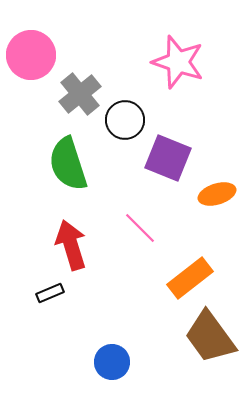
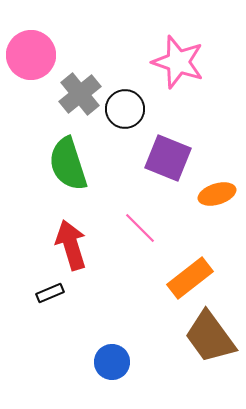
black circle: moved 11 px up
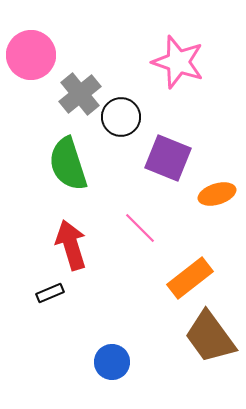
black circle: moved 4 px left, 8 px down
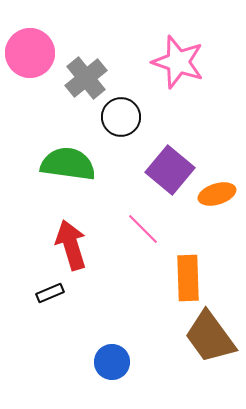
pink circle: moved 1 px left, 2 px up
gray cross: moved 6 px right, 16 px up
purple square: moved 2 px right, 12 px down; rotated 18 degrees clockwise
green semicircle: rotated 116 degrees clockwise
pink line: moved 3 px right, 1 px down
orange rectangle: moved 2 px left; rotated 54 degrees counterclockwise
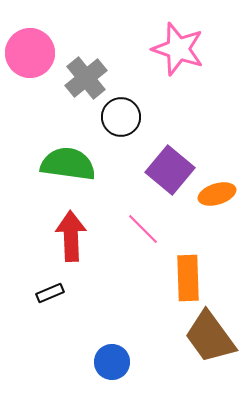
pink star: moved 13 px up
red arrow: moved 9 px up; rotated 15 degrees clockwise
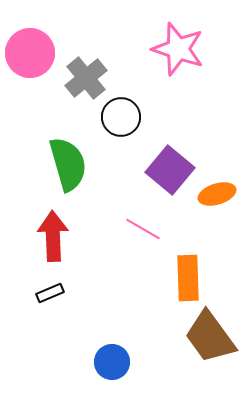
green semicircle: rotated 66 degrees clockwise
pink line: rotated 15 degrees counterclockwise
red arrow: moved 18 px left
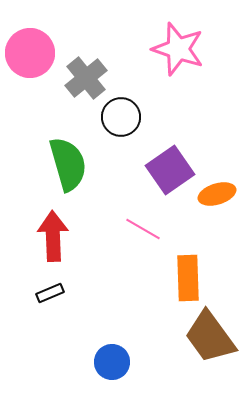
purple square: rotated 15 degrees clockwise
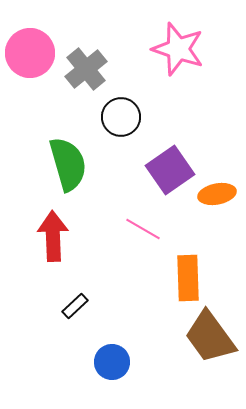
gray cross: moved 9 px up
orange ellipse: rotated 6 degrees clockwise
black rectangle: moved 25 px right, 13 px down; rotated 20 degrees counterclockwise
